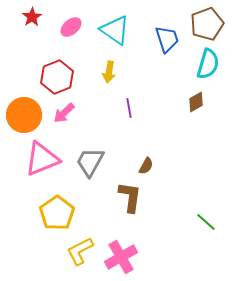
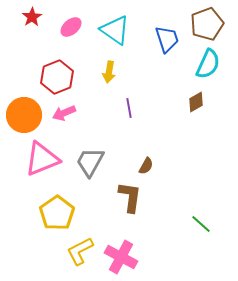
cyan semicircle: rotated 8 degrees clockwise
pink arrow: rotated 20 degrees clockwise
green line: moved 5 px left, 2 px down
pink cross: rotated 32 degrees counterclockwise
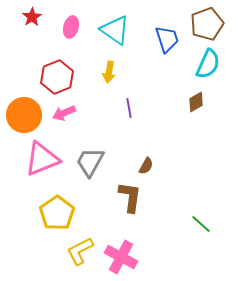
pink ellipse: rotated 35 degrees counterclockwise
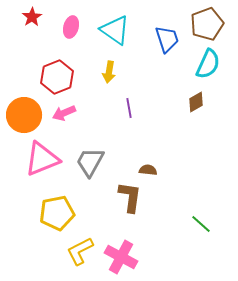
brown semicircle: moved 2 px right, 4 px down; rotated 114 degrees counterclockwise
yellow pentagon: rotated 24 degrees clockwise
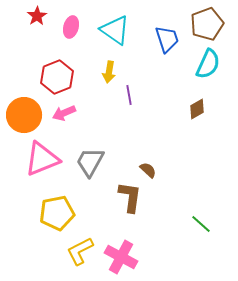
red star: moved 5 px right, 1 px up
brown diamond: moved 1 px right, 7 px down
purple line: moved 13 px up
brown semicircle: rotated 36 degrees clockwise
